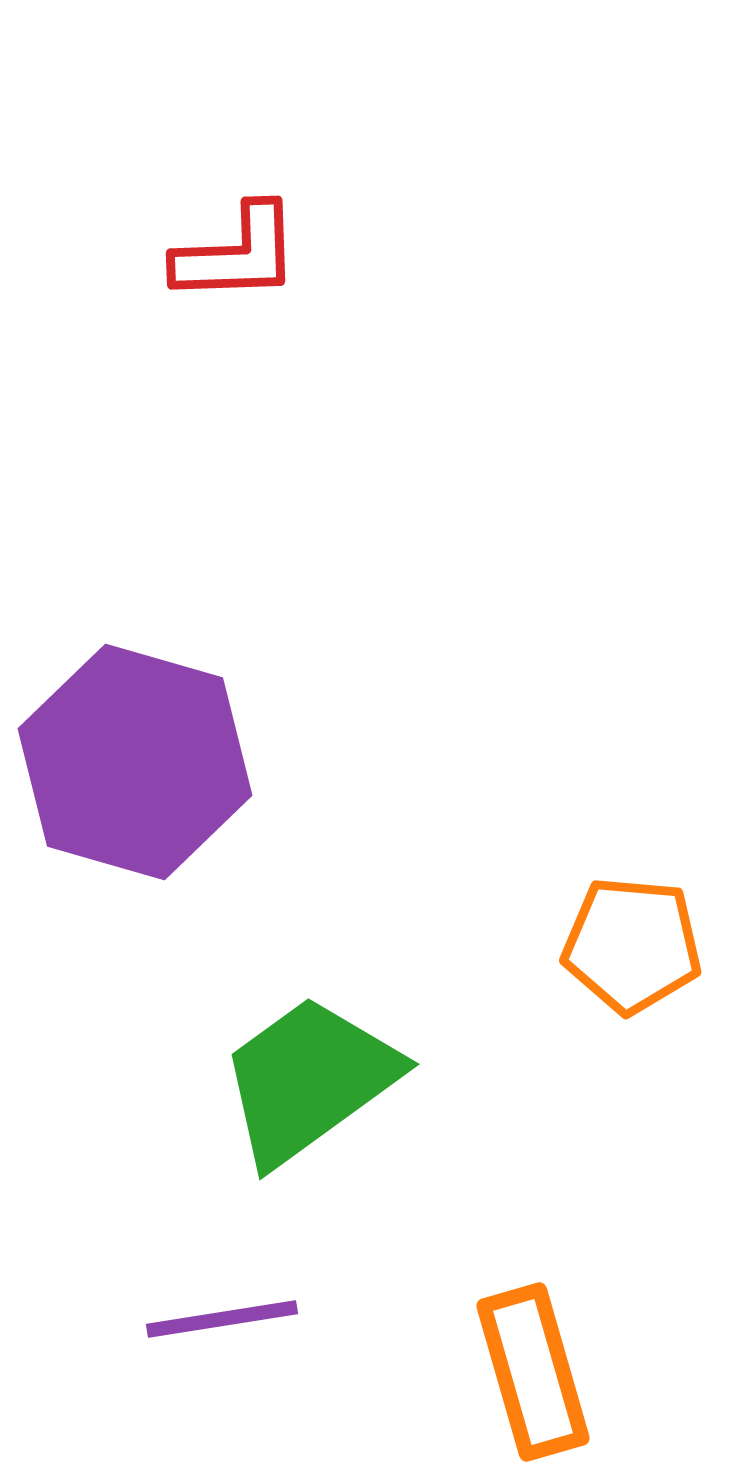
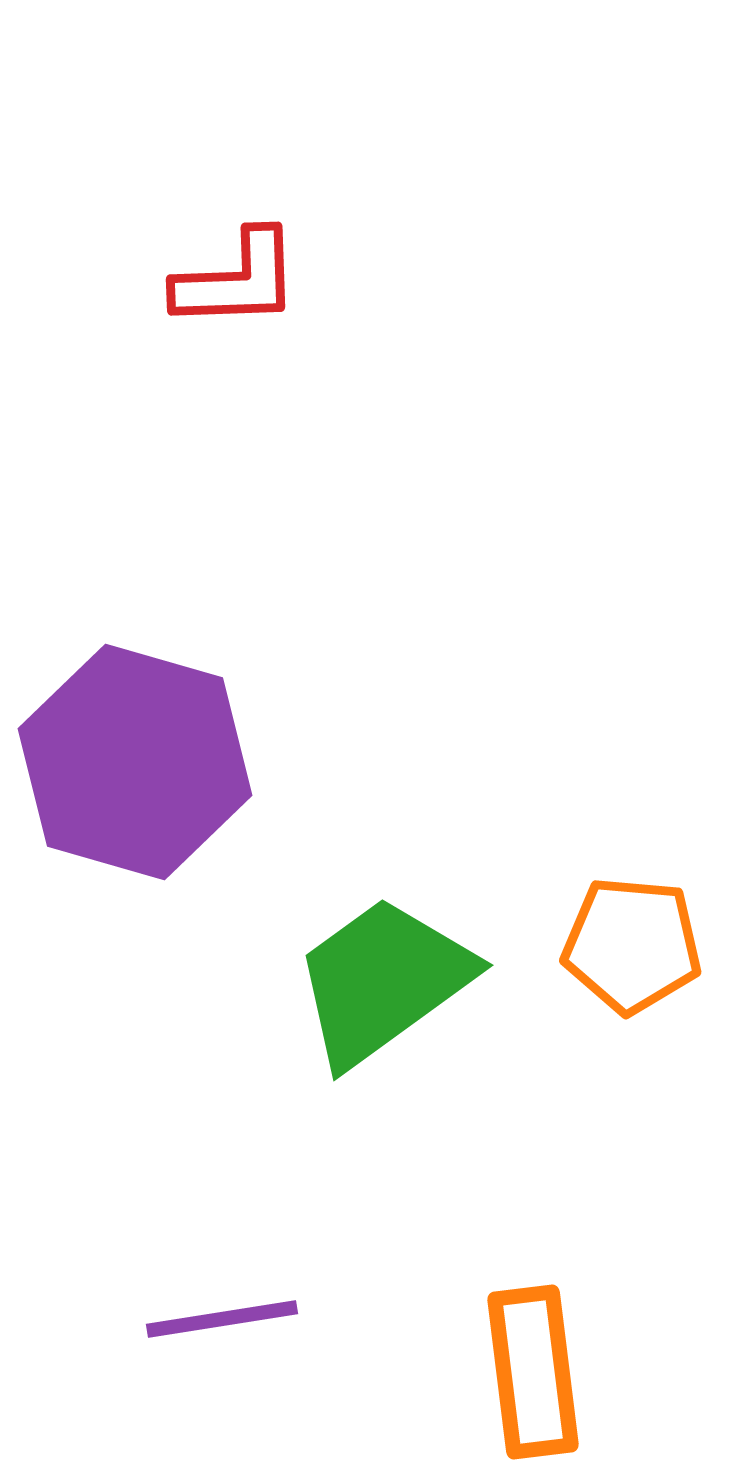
red L-shape: moved 26 px down
green trapezoid: moved 74 px right, 99 px up
orange rectangle: rotated 9 degrees clockwise
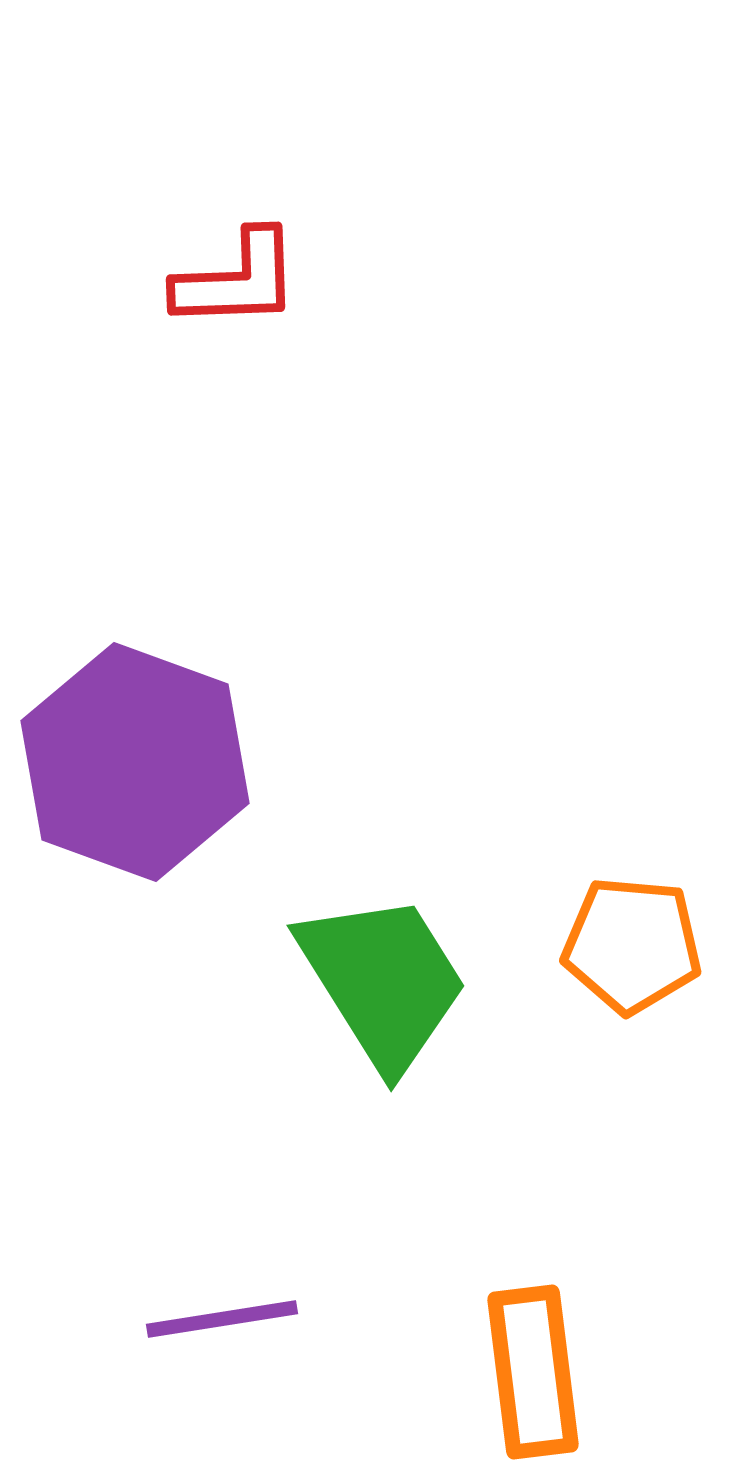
purple hexagon: rotated 4 degrees clockwise
green trapezoid: rotated 94 degrees clockwise
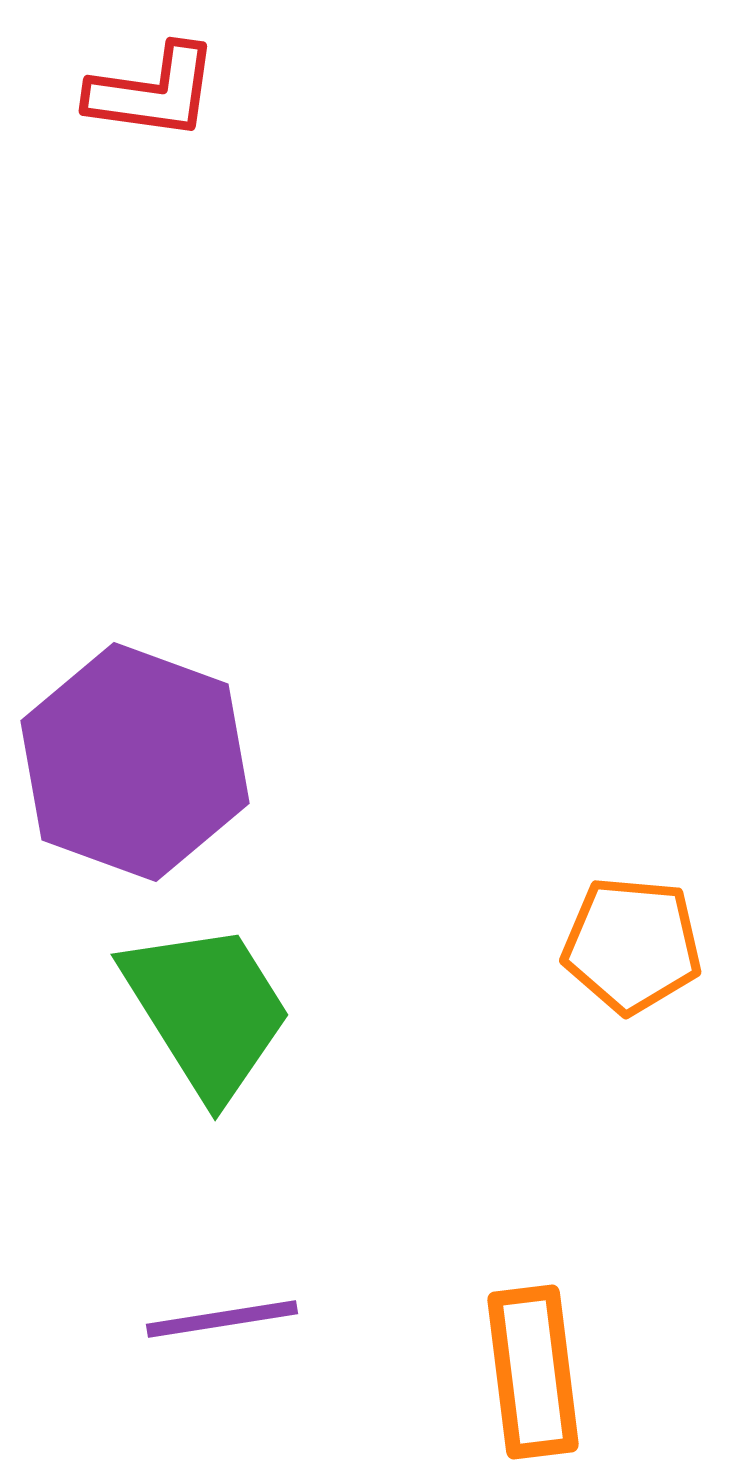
red L-shape: moved 84 px left, 188 px up; rotated 10 degrees clockwise
green trapezoid: moved 176 px left, 29 px down
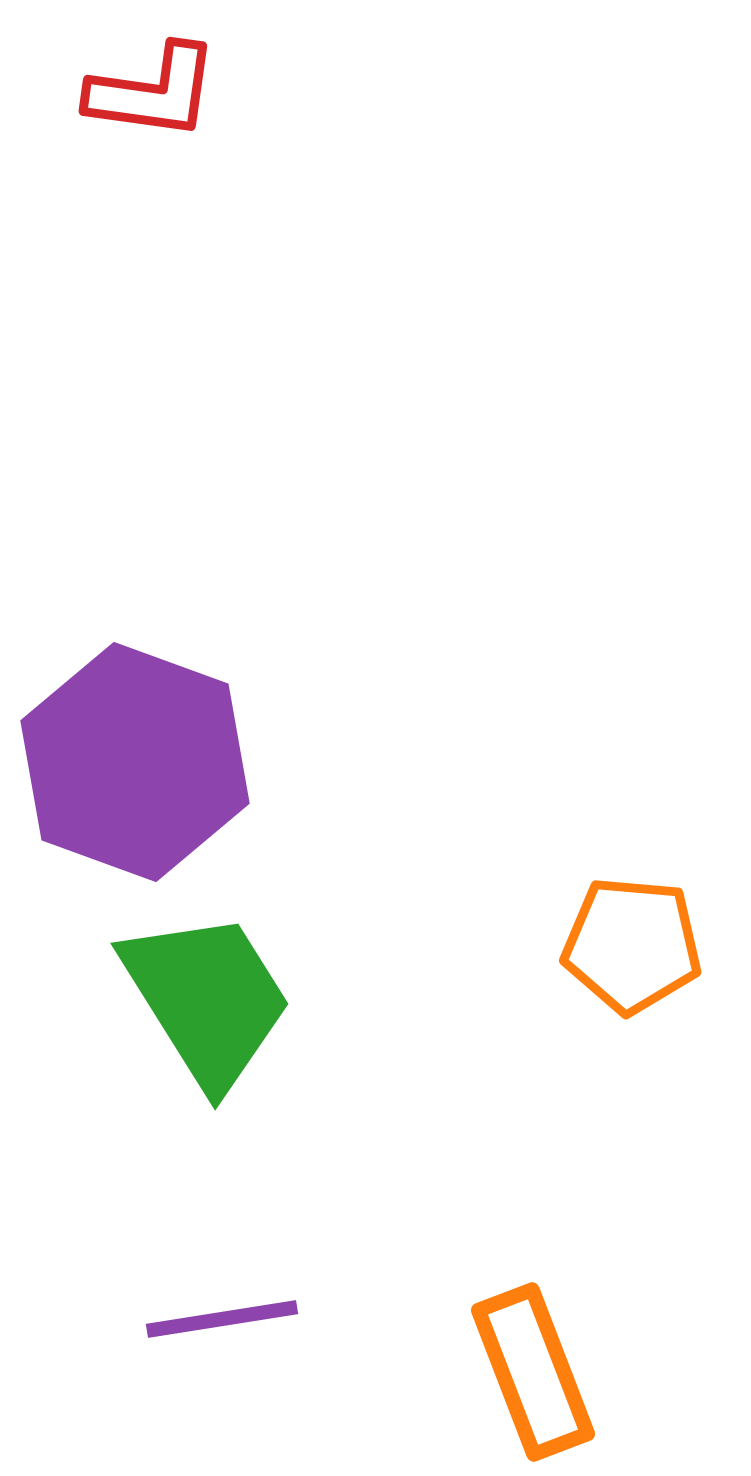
green trapezoid: moved 11 px up
orange rectangle: rotated 14 degrees counterclockwise
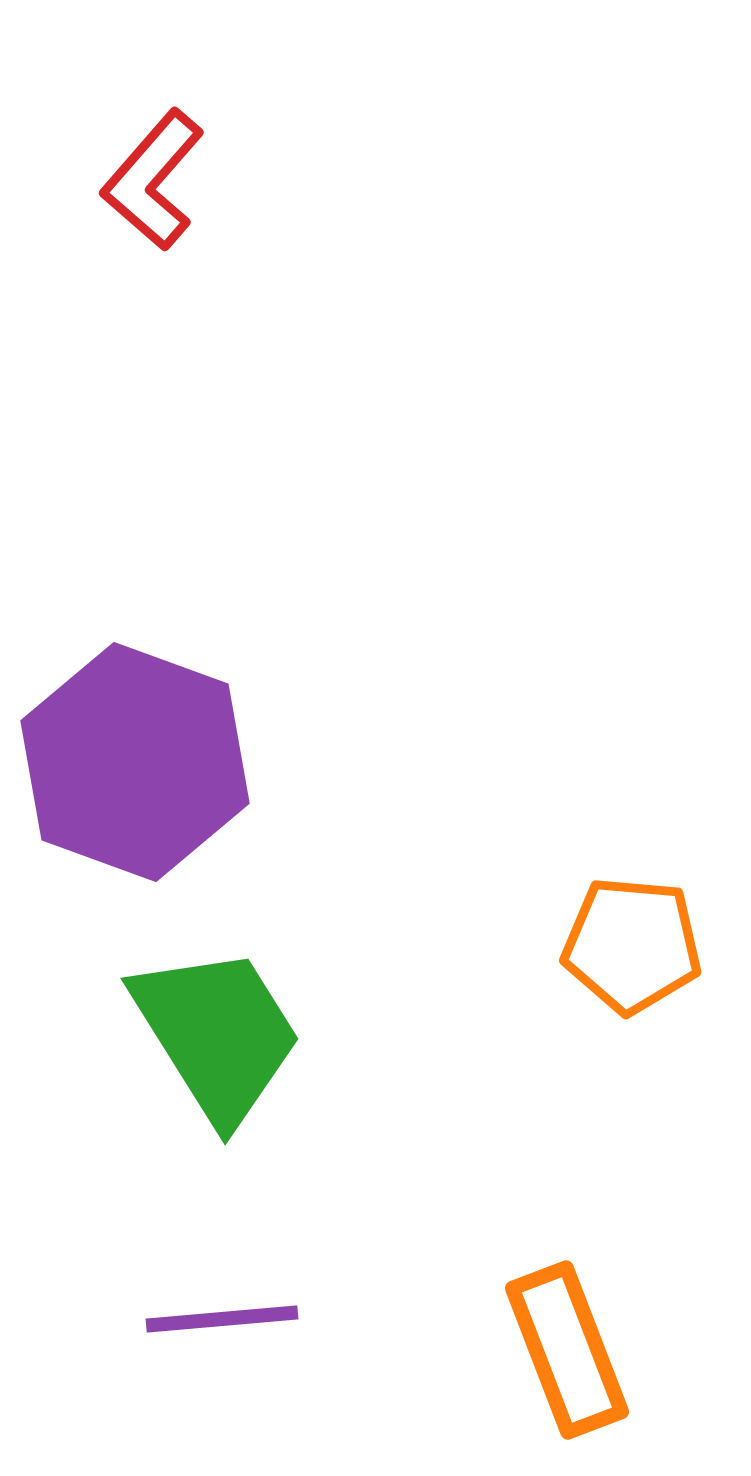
red L-shape: moved 88 px down; rotated 123 degrees clockwise
green trapezoid: moved 10 px right, 35 px down
purple line: rotated 4 degrees clockwise
orange rectangle: moved 34 px right, 22 px up
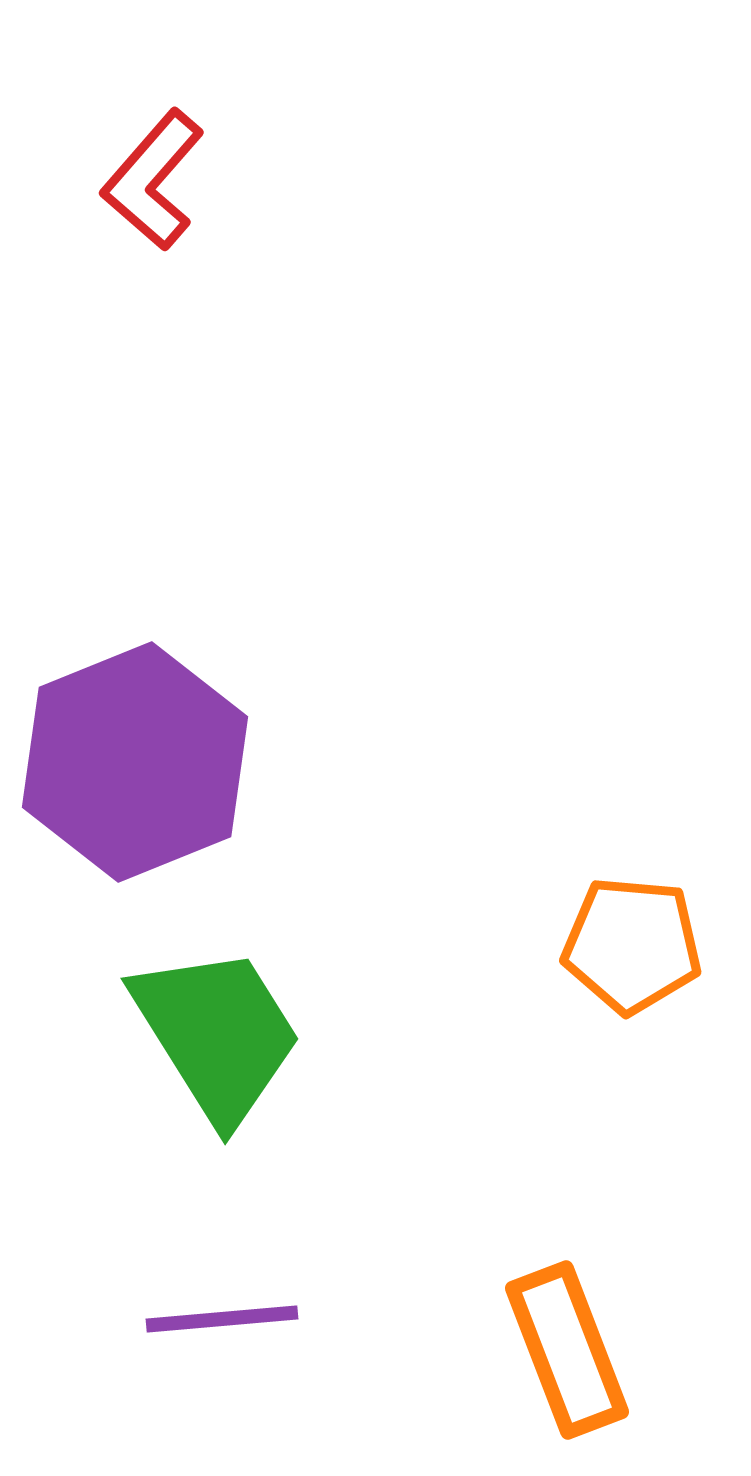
purple hexagon: rotated 18 degrees clockwise
